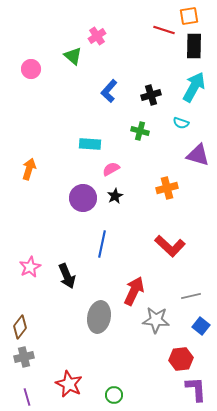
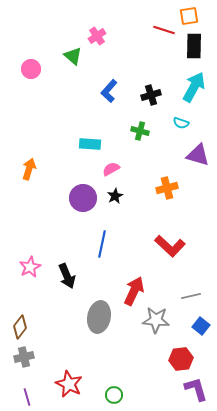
purple L-shape: rotated 12 degrees counterclockwise
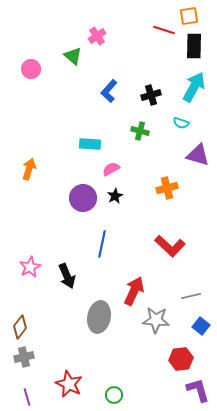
purple L-shape: moved 2 px right, 1 px down
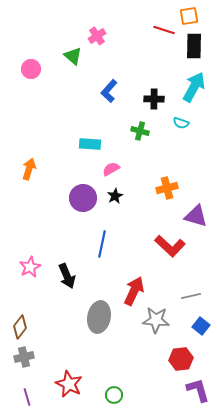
black cross: moved 3 px right, 4 px down; rotated 18 degrees clockwise
purple triangle: moved 2 px left, 61 px down
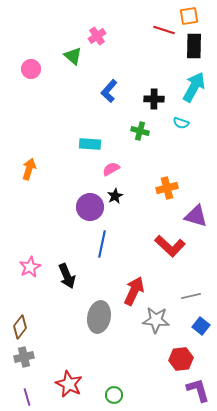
purple circle: moved 7 px right, 9 px down
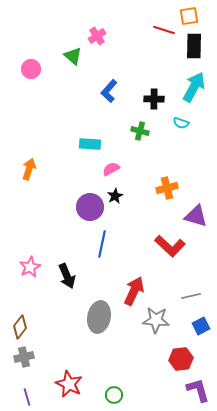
blue square: rotated 24 degrees clockwise
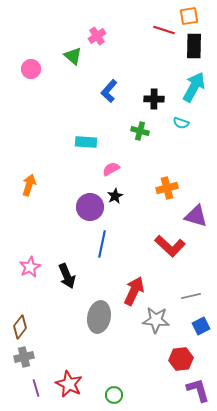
cyan rectangle: moved 4 px left, 2 px up
orange arrow: moved 16 px down
purple line: moved 9 px right, 9 px up
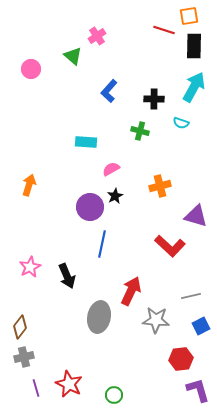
orange cross: moved 7 px left, 2 px up
red arrow: moved 3 px left
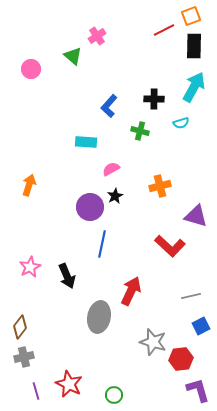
orange square: moved 2 px right; rotated 12 degrees counterclockwise
red line: rotated 45 degrees counterclockwise
blue L-shape: moved 15 px down
cyan semicircle: rotated 35 degrees counterclockwise
gray star: moved 3 px left, 22 px down; rotated 12 degrees clockwise
purple line: moved 3 px down
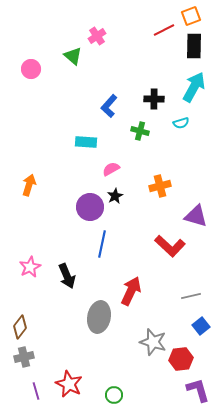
blue square: rotated 12 degrees counterclockwise
